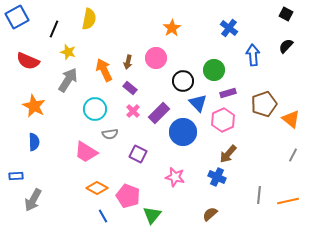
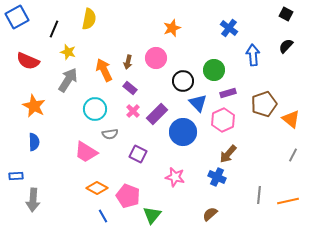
orange star at (172, 28): rotated 12 degrees clockwise
purple rectangle at (159, 113): moved 2 px left, 1 px down
gray arrow at (33, 200): rotated 25 degrees counterclockwise
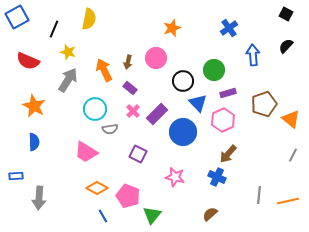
blue cross at (229, 28): rotated 18 degrees clockwise
gray semicircle at (110, 134): moved 5 px up
gray arrow at (33, 200): moved 6 px right, 2 px up
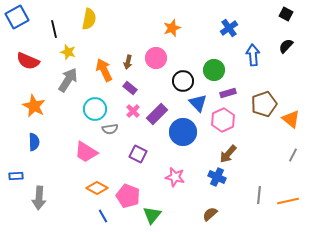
black line at (54, 29): rotated 36 degrees counterclockwise
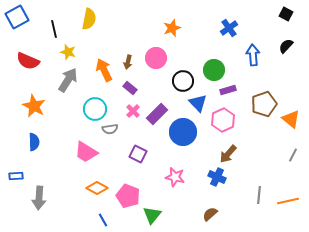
purple rectangle at (228, 93): moved 3 px up
blue line at (103, 216): moved 4 px down
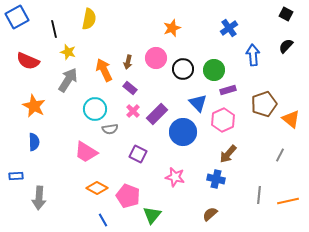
black circle at (183, 81): moved 12 px up
gray line at (293, 155): moved 13 px left
blue cross at (217, 177): moved 1 px left, 2 px down; rotated 12 degrees counterclockwise
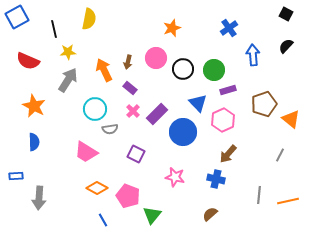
yellow star at (68, 52): rotated 21 degrees counterclockwise
purple square at (138, 154): moved 2 px left
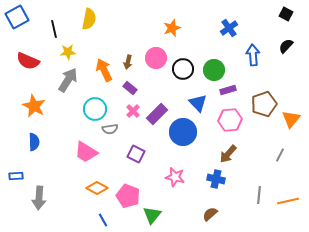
orange triangle at (291, 119): rotated 30 degrees clockwise
pink hexagon at (223, 120): moved 7 px right; rotated 20 degrees clockwise
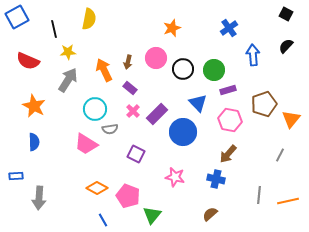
pink hexagon at (230, 120): rotated 15 degrees clockwise
pink trapezoid at (86, 152): moved 8 px up
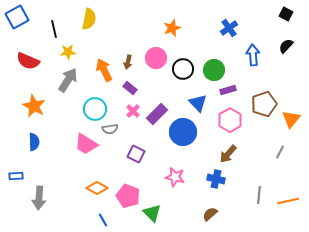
pink hexagon at (230, 120): rotated 20 degrees clockwise
gray line at (280, 155): moved 3 px up
green triangle at (152, 215): moved 2 px up; rotated 24 degrees counterclockwise
